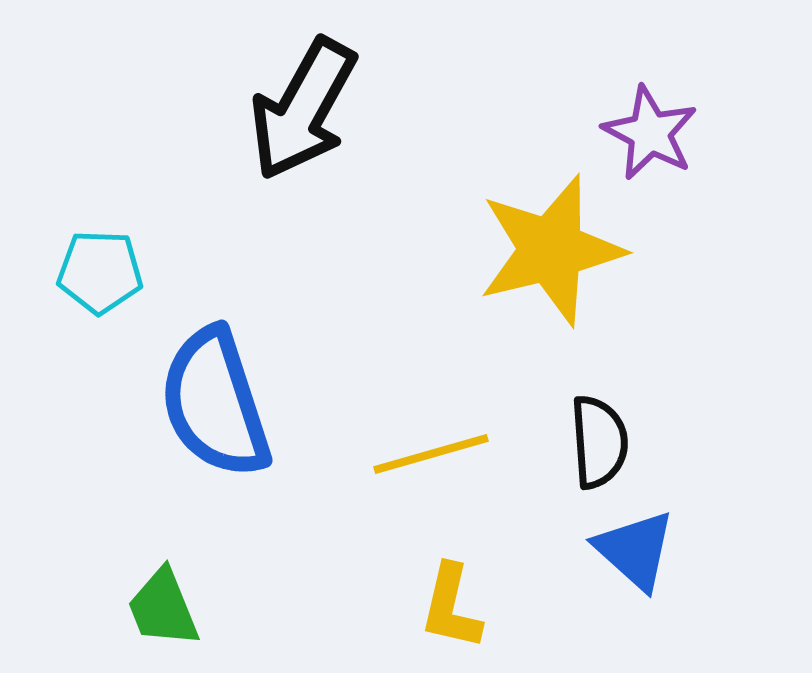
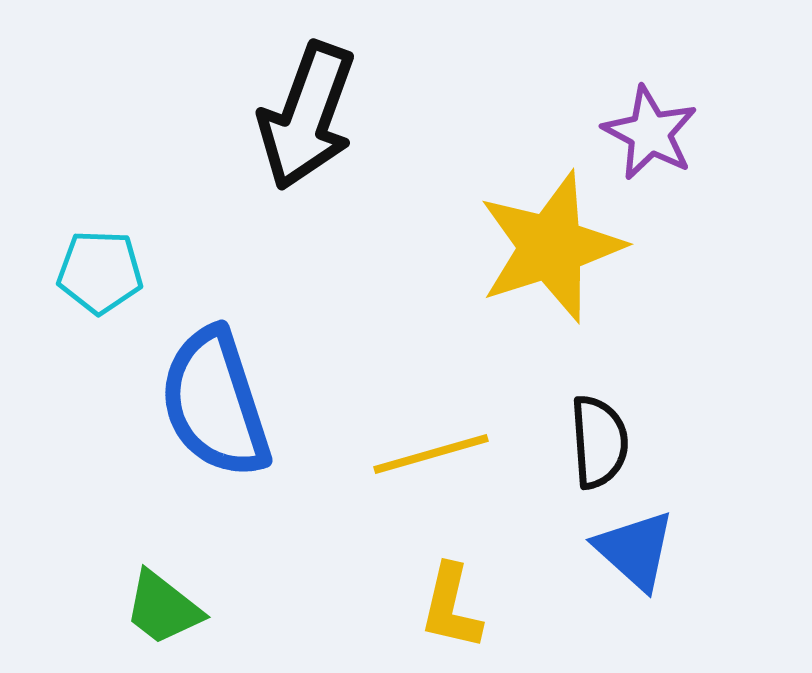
black arrow: moved 4 px right, 7 px down; rotated 9 degrees counterclockwise
yellow star: moved 3 px up; rotated 4 degrees counterclockwise
green trapezoid: rotated 30 degrees counterclockwise
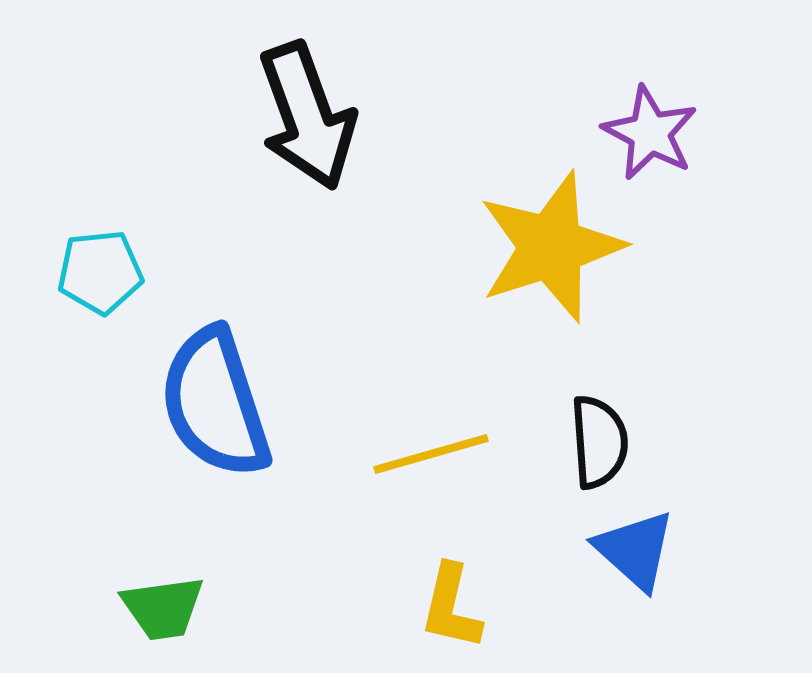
black arrow: rotated 40 degrees counterclockwise
cyan pentagon: rotated 8 degrees counterclockwise
green trapezoid: rotated 46 degrees counterclockwise
